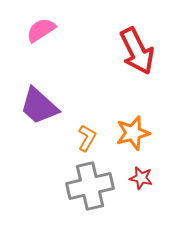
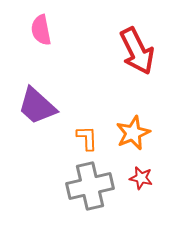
pink semicircle: rotated 68 degrees counterclockwise
purple trapezoid: moved 2 px left
orange star: rotated 8 degrees counterclockwise
orange L-shape: rotated 32 degrees counterclockwise
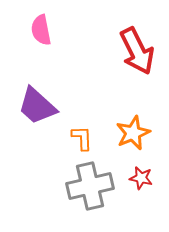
orange L-shape: moved 5 px left
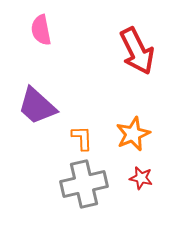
orange star: moved 1 px down
gray cross: moved 6 px left, 2 px up
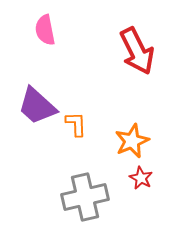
pink semicircle: moved 4 px right
orange star: moved 1 px left, 7 px down
orange L-shape: moved 6 px left, 14 px up
red star: rotated 15 degrees clockwise
gray cross: moved 1 px right, 13 px down
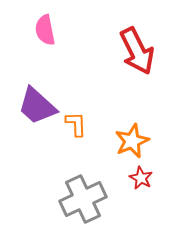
gray cross: moved 2 px left, 2 px down; rotated 12 degrees counterclockwise
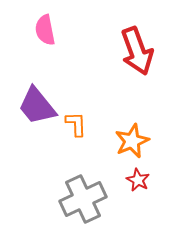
red arrow: rotated 6 degrees clockwise
purple trapezoid: rotated 9 degrees clockwise
red star: moved 3 px left, 2 px down
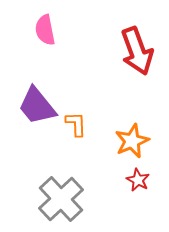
gray cross: moved 22 px left; rotated 18 degrees counterclockwise
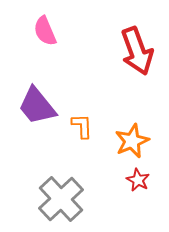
pink semicircle: moved 1 px down; rotated 12 degrees counterclockwise
orange L-shape: moved 6 px right, 2 px down
